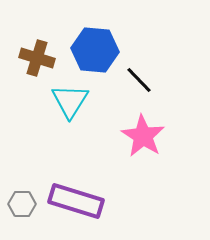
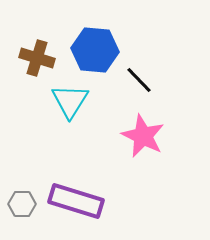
pink star: rotated 6 degrees counterclockwise
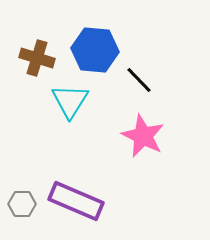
purple rectangle: rotated 6 degrees clockwise
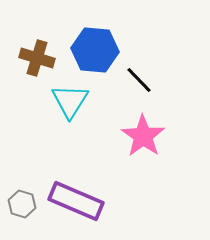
pink star: rotated 9 degrees clockwise
gray hexagon: rotated 16 degrees clockwise
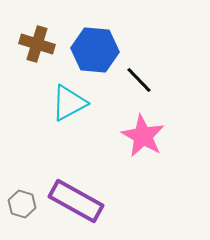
brown cross: moved 14 px up
cyan triangle: moved 1 px left, 2 px down; rotated 30 degrees clockwise
pink star: rotated 6 degrees counterclockwise
purple rectangle: rotated 6 degrees clockwise
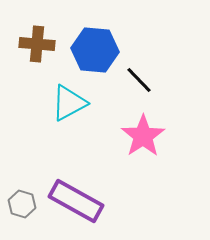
brown cross: rotated 12 degrees counterclockwise
pink star: rotated 9 degrees clockwise
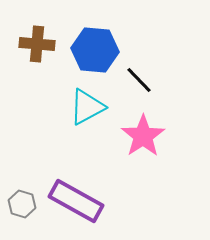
cyan triangle: moved 18 px right, 4 px down
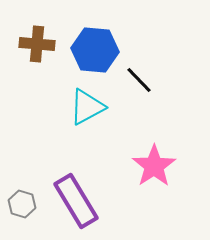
pink star: moved 11 px right, 30 px down
purple rectangle: rotated 30 degrees clockwise
